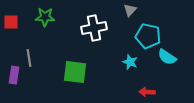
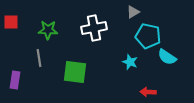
gray triangle: moved 3 px right, 2 px down; rotated 16 degrees clockwise
green star: moved 3 px right, 13 px down
gray line: moved 10 px right
purple rectangle: moved 1 px right, 5 px down
red arrow: moved 1 px right
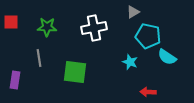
green star: moved 1 px left, 3 px up
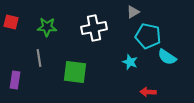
red square: rotated 14 degrees clockwise
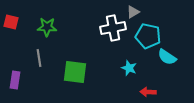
white cross: moved 19 px right
cyan star: moved 1 px left, 6 px down
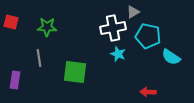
cyan semicircle: moved 4 px right
cyan star: moved 11 px left, 14 px up
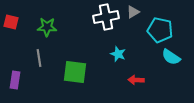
white cross: moved 7 px left, 11 px up
cyan pentagon: moved 12 px right, 6 px up
red arrow: moved 12 px left, 12 px up
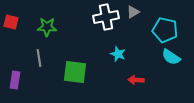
cyan pentagon: moved 5 px right
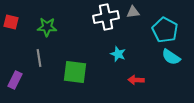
gray triangle: rotated 24 degrees clockwise
cyan pentagon: rotated 15 degrees clockwise
purple rectangle: rotated 18 degrees clockwise
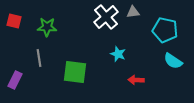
white cross: rotated 30 degrees counterclockwise
red square: moved 3 px right, 1 px up
cyan pentagon: rotated 15 degrees counterclockwise
cyan semicircle: moved 2 px right, 4 px down
